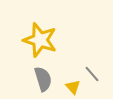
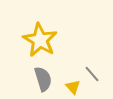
yellow star: rotated 12 degrees clockwise
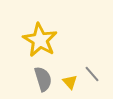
yellow triangle: moved 3 px left, 5 px up
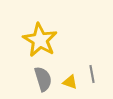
gray line: rotated 30 degrees clockwise
yellow triangle: rotated 28 degrees counterclockwise
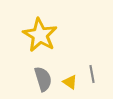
yellow star: moved 5 px up
yellow triangle: rotated 14 degrees clockwise
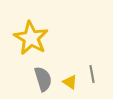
yellow star: moved 9 px left, 3 px down
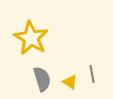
gray semicircle: moved 1 px left
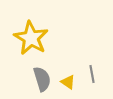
yellow triangle: moved 2 px left
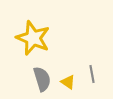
yellow star: moved 2 px right; rotated 8 degrees counterclockwise
